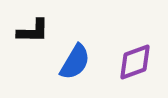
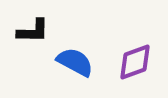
blue semicircle: rotated 93 degrees counterclockwise
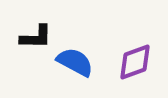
black L-shape: moved 3 px right, 6 px down
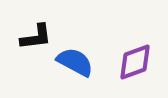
black L-shape: rotated 8 degrees counterclockwise
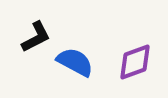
black L-shape: rotated 20 degrees counterclockwise
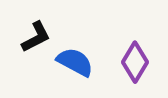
purple diamond: rotated 39 degrees counterclockwise
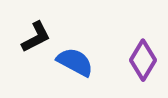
purple diamond: moved 8 px right, 2 px up
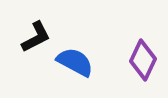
purple diamond: rotated 6 degrees counterclockwise
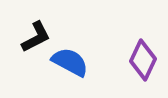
blue semicircle: moved 5 px left
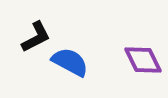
purple diamond: rotated 51 degrees counterclockwise
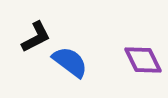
blue semicircle: rotated 9 degrees clockwise
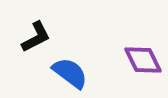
blue semicircle: moved 11 px down
